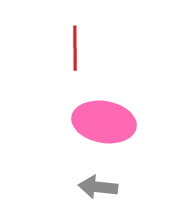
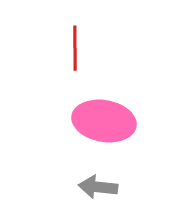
pink ellipse: moved 1 px up
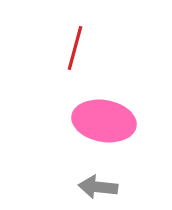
red line: rotated 15 degrees clockwise
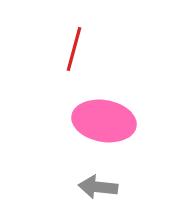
red line: moved 1 px left, 1 px down
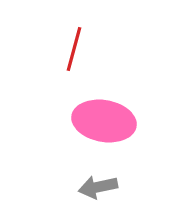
gray arrow: rotated 18 degrees counterclockwise
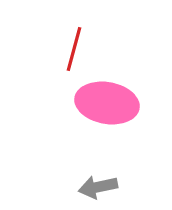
pink ellipse: moved 3 px right, 18 px up
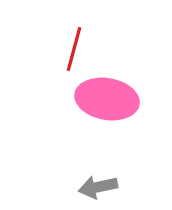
pink ellipse: moved 4 px up
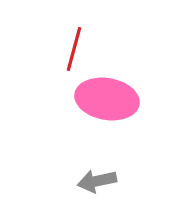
gray arrow: moved 1 px left, 6 px up
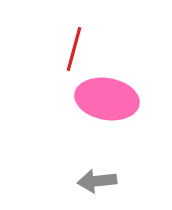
gray arrow: rotated 6 degrees clockwise
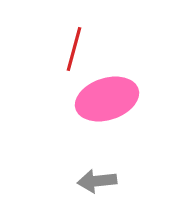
pink ellipse: rotated 28 degrees counterclockwise
